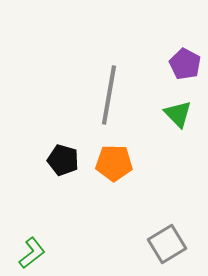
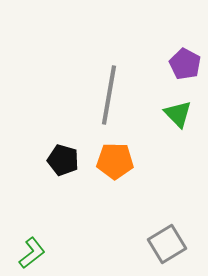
orange pentagon: moved 1 px right, 2 px up
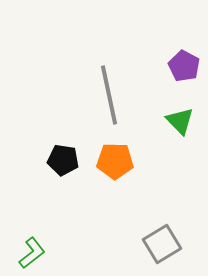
purple pentagon: moved 1 px left, 2 px down
gray line: rotated 22 degrees counterclockwise
green triangle: moved 2 px right, 7 px down
black pentagon: rotated 8 degrees counterclockwise
gray square: moved 5 px left
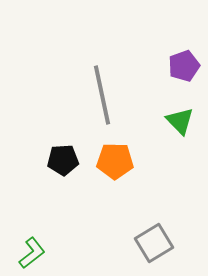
purple pentagon: rotated 24 degrees clockwise
gray line: moved 7 px left
black pentagon: rotated 12 degrees counterclockwise
gray square: moved 8 px left, 1 px up
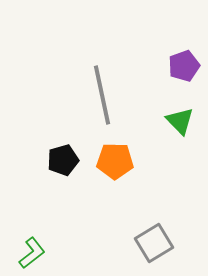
black pentagon: rotated 12 degrees counterclockwise
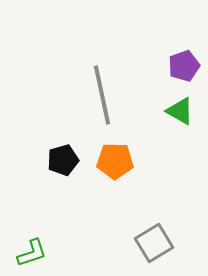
green triangle: moved 10 px up; rotated 16 degrees counterclockwise
green L-shape: rotated 20 degrees clockwise
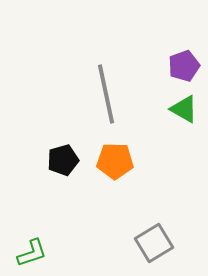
gray line: moved 4 px right, 1 px up
green triangle: moved 4 px right, 2 px up
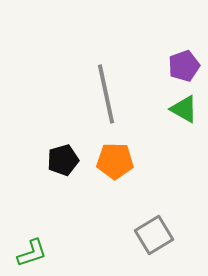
gray square: moved 8 px up
